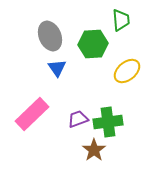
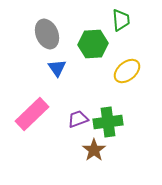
gray ellipse: moved 3 px left, 2 px up
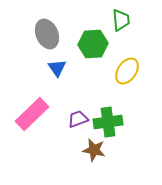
yellow ellipse: rotated 16 degrees counterclockwise
brown star: rotated 25 degrees counterclockwise
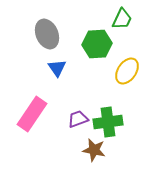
green trapezoid: moved 1 px right, 1 px up; rotated 30 degrees clockwise
green hexagon: moved 4 px right
pink rectangle: rotated 12 degrees counterclockwise
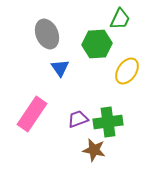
green trapezoid: moved 2 px left
blue triangle: moved 3 px right
